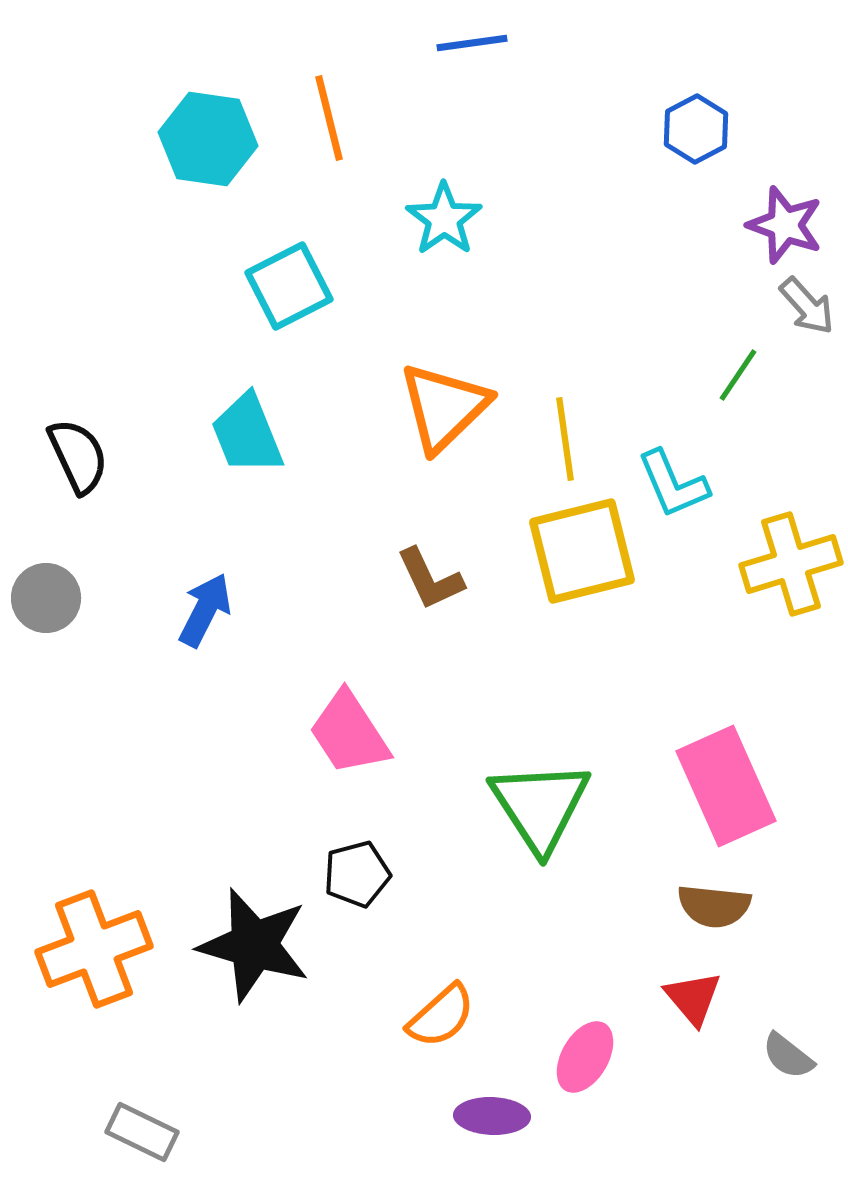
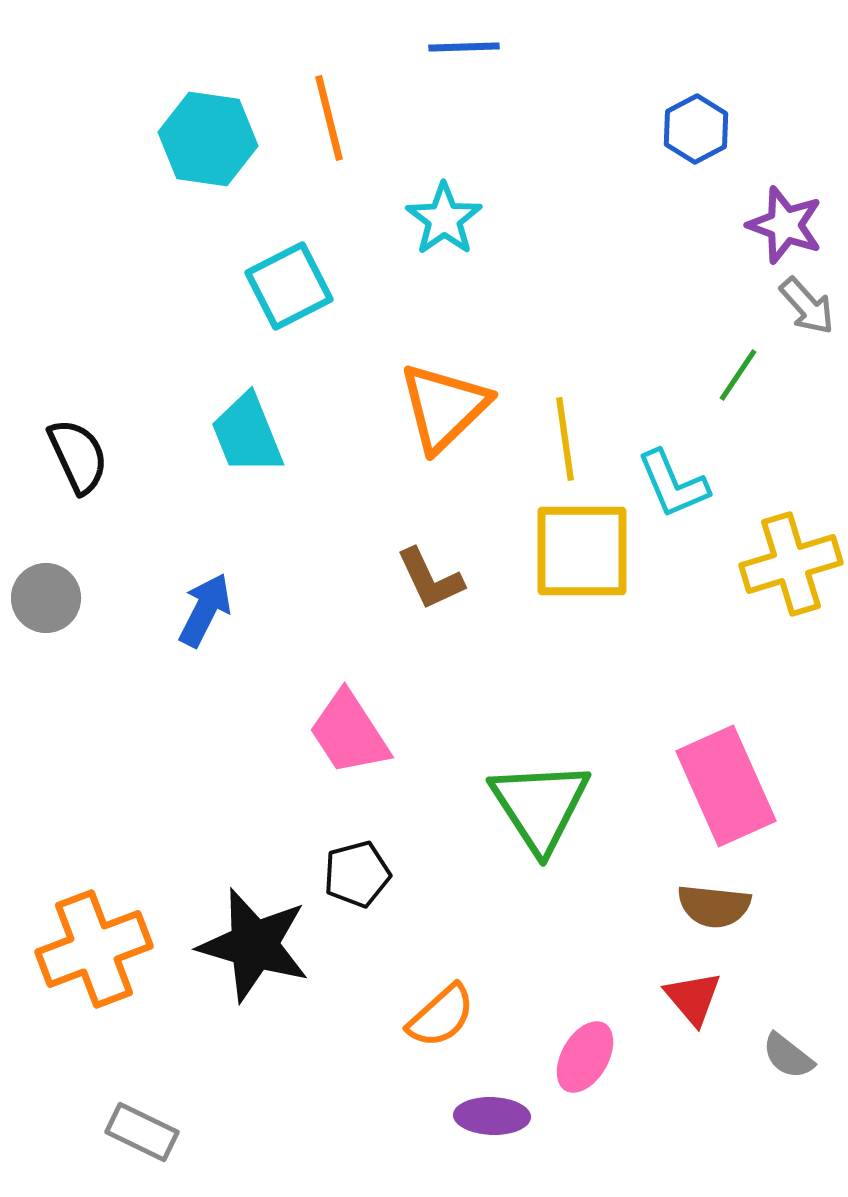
blue line: moved 8 px left, 4 px down; rotated 6 degrees clockwise
yellow square: rotated 14 degrees clockwise
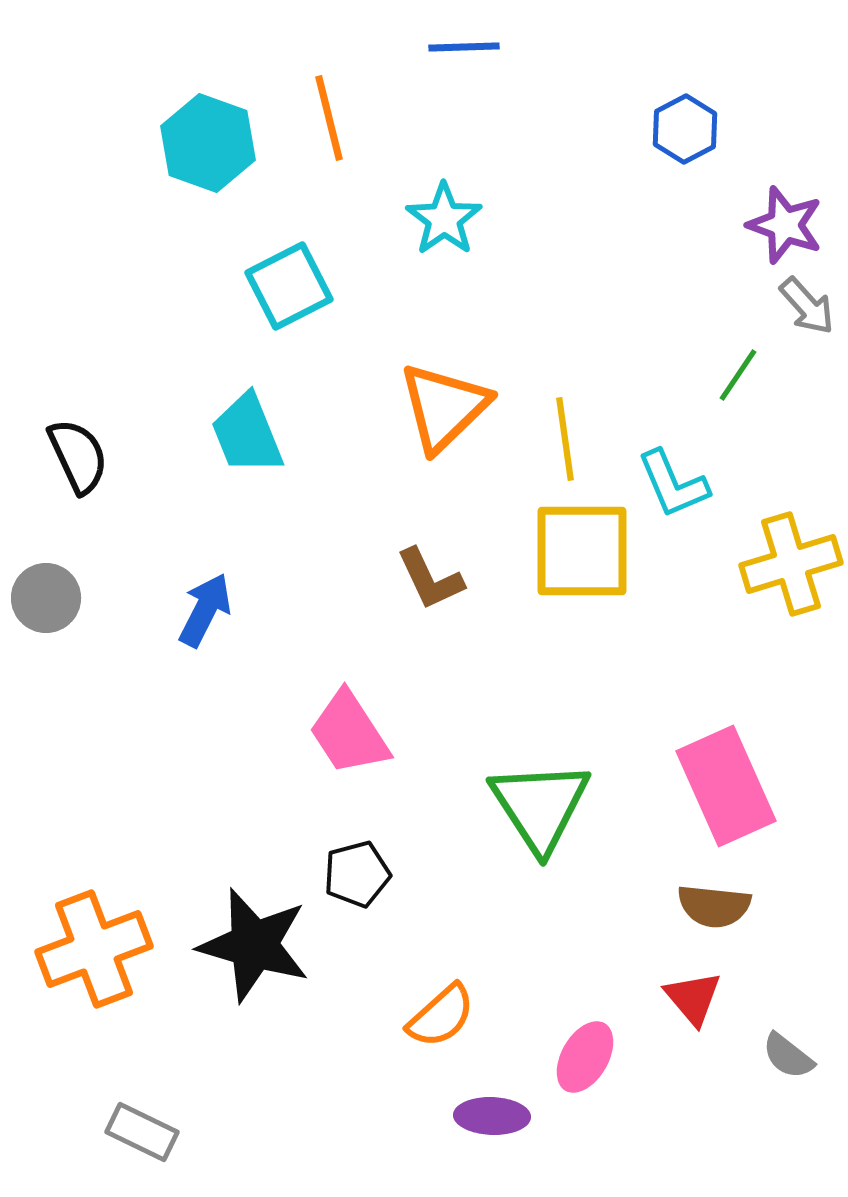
blue hexagon: moved 11 px left
cyan hexagon: moved 4 px down; rotated 12 degrees clockwise
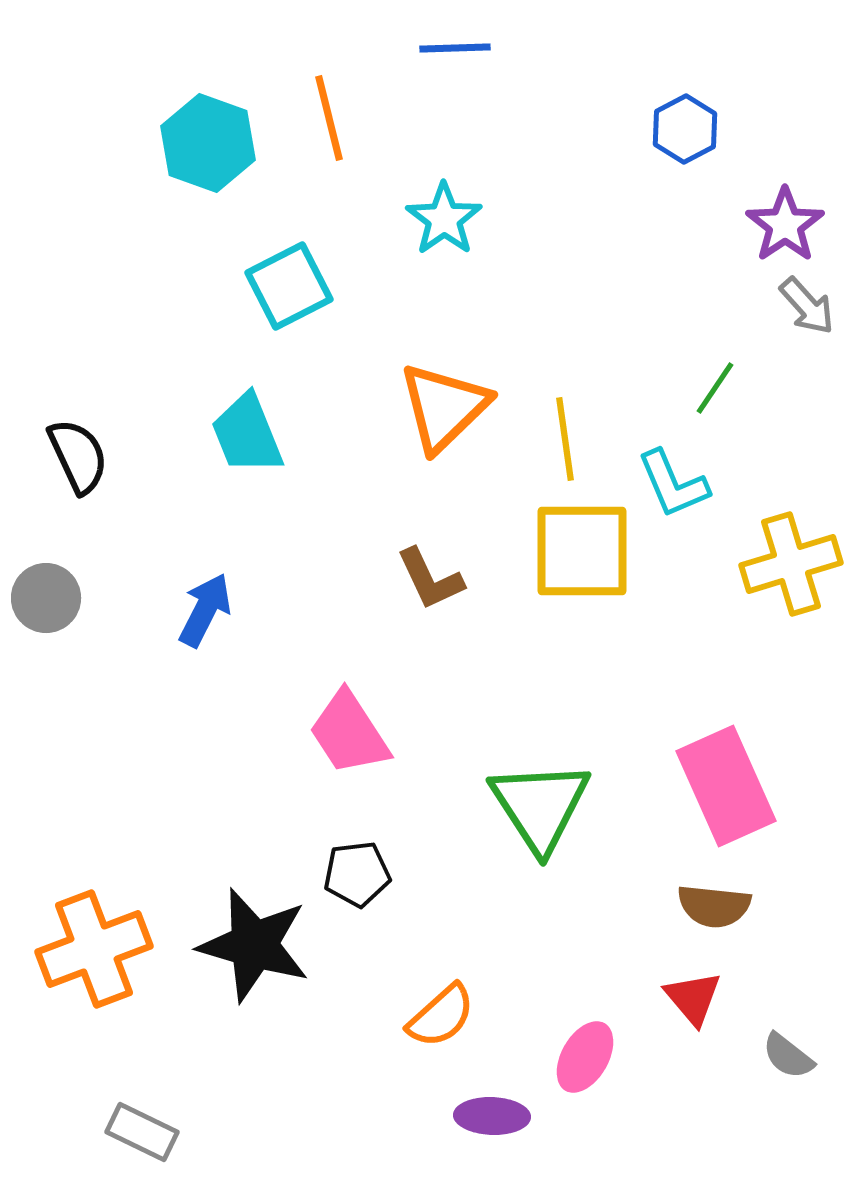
blue line: moved 9 px left, 1 px down
purple star: rotated 18 degrees clockwise
green line: moved 23 px left, 13 px down
black pentagon: rotated 8 degrees clockwise
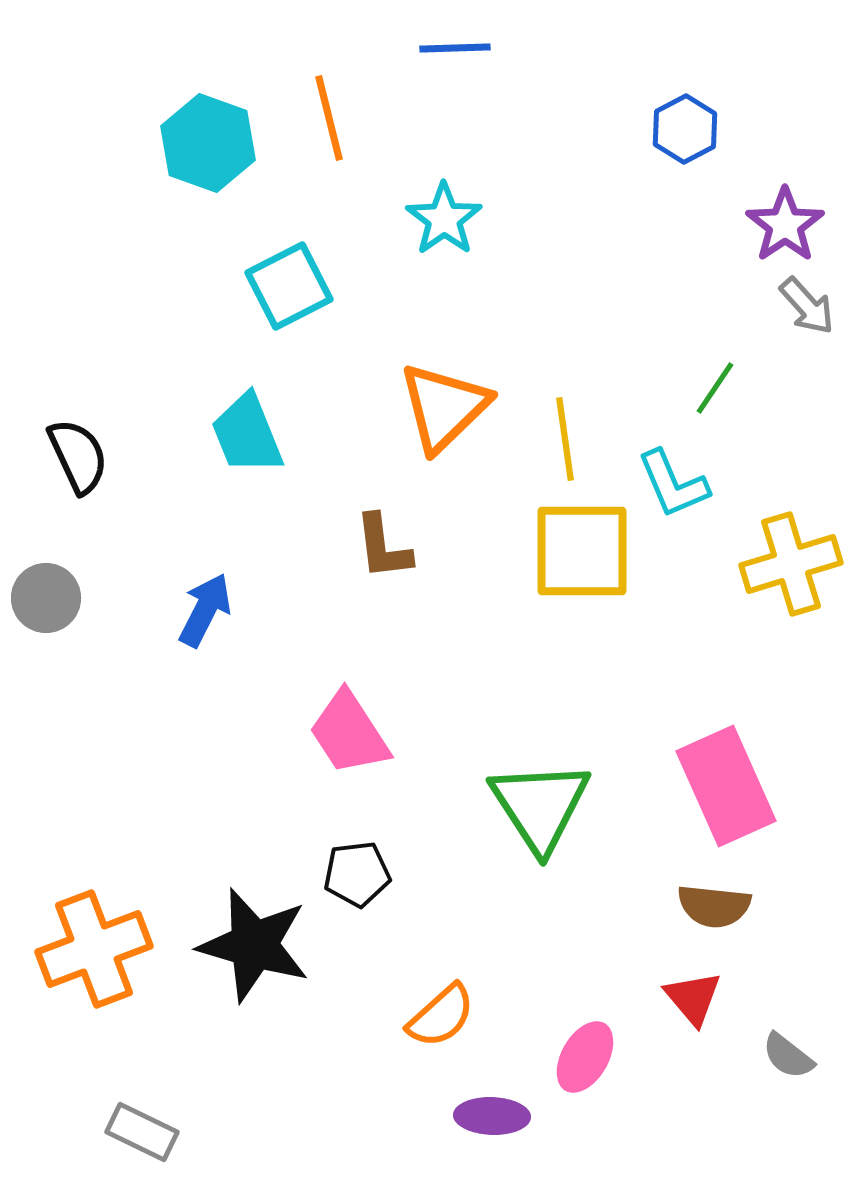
brown L-shape: moved 47 px left, 32 px up; rotated 18 degrees clockwise
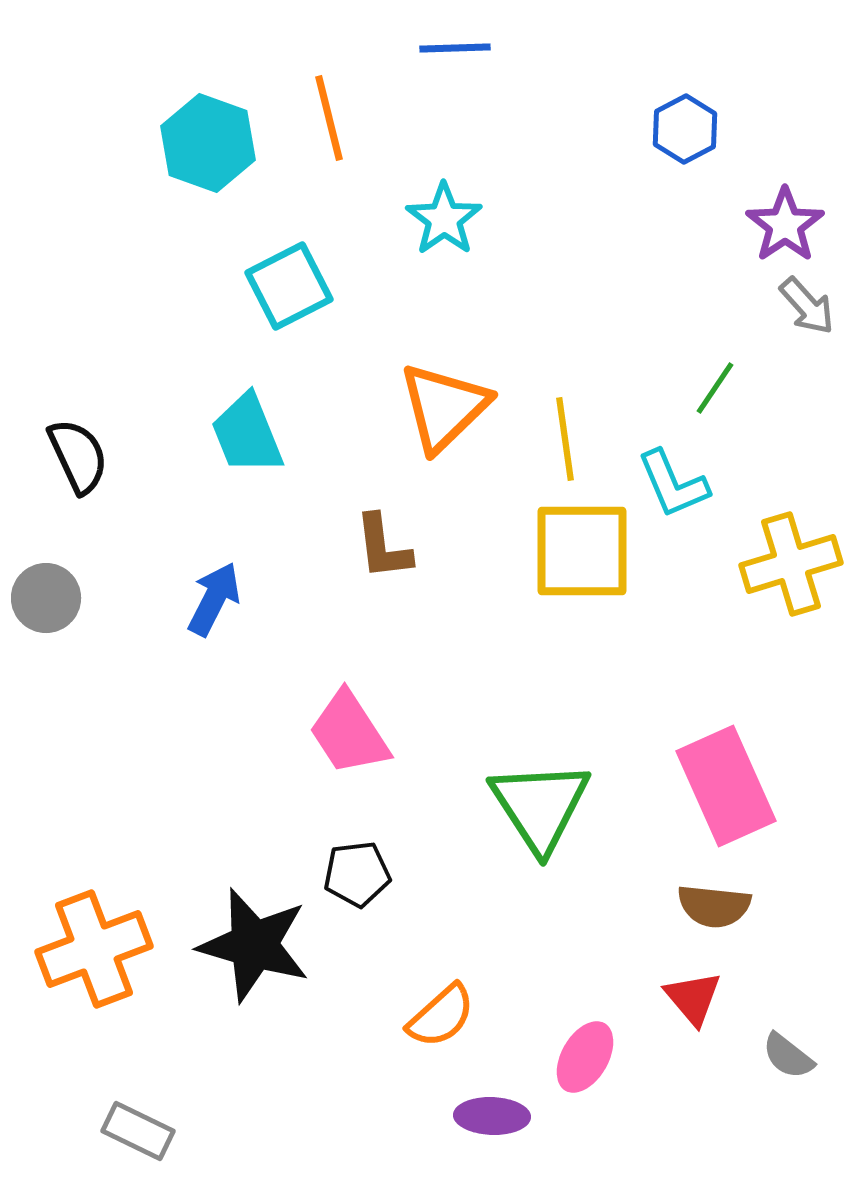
blue arrow: moved 9 px right, 11 px up
gray rectangle: moved 4 px left, 1 px up
